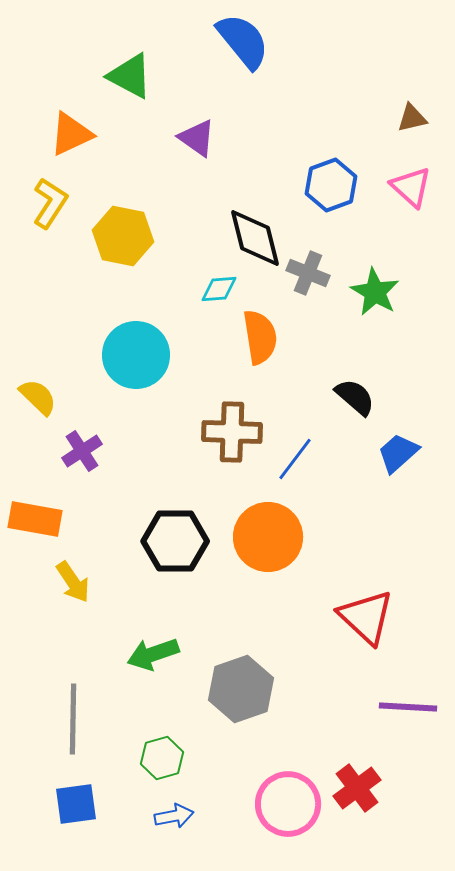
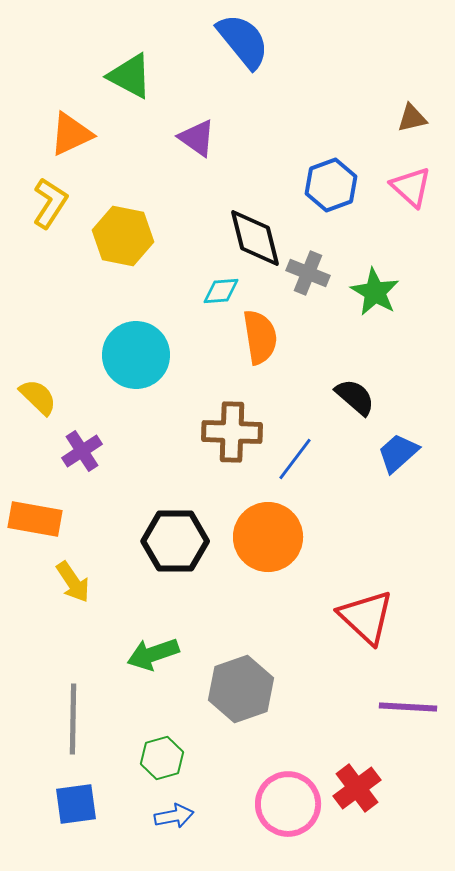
cyan diamond: moved 2 px right, 2 px down
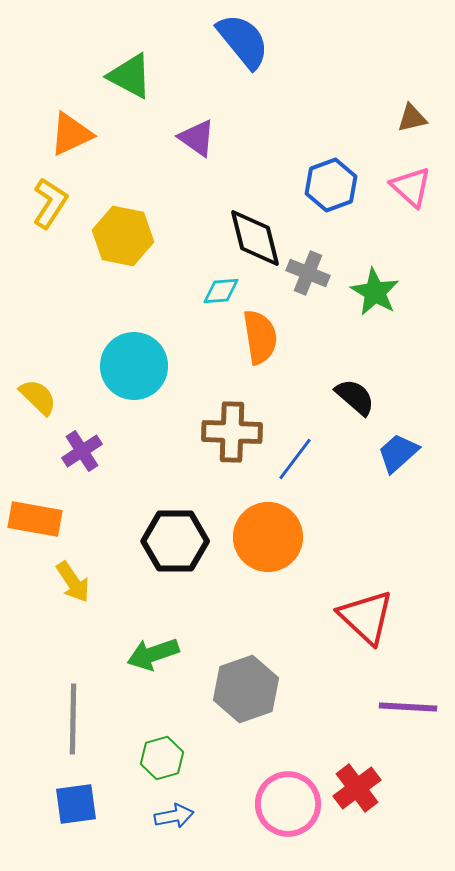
cyan circle: moved 2 px left, 11 px down
gray hexagon: moved 5 px right
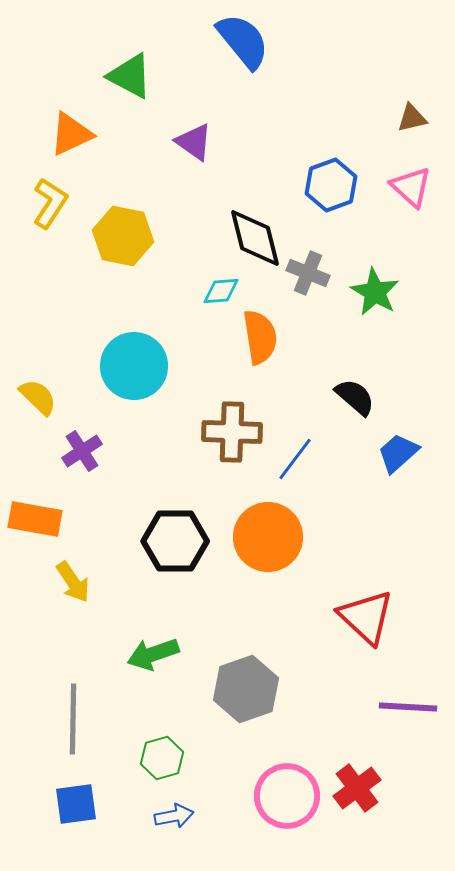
purple triangle: moved 3 px left, 4 px down
pink circle: moved 1 px left, 8 px up
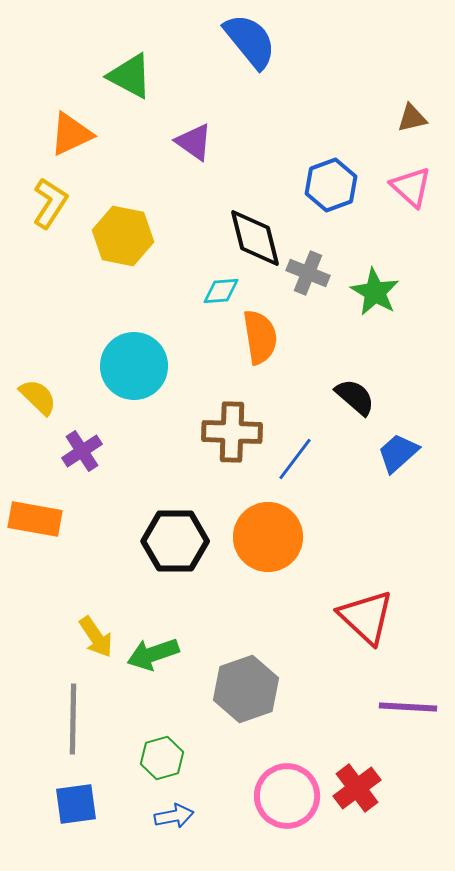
blue semicircle: moved 7 px right
yellow arrow: moved 23 px right, 55 px down
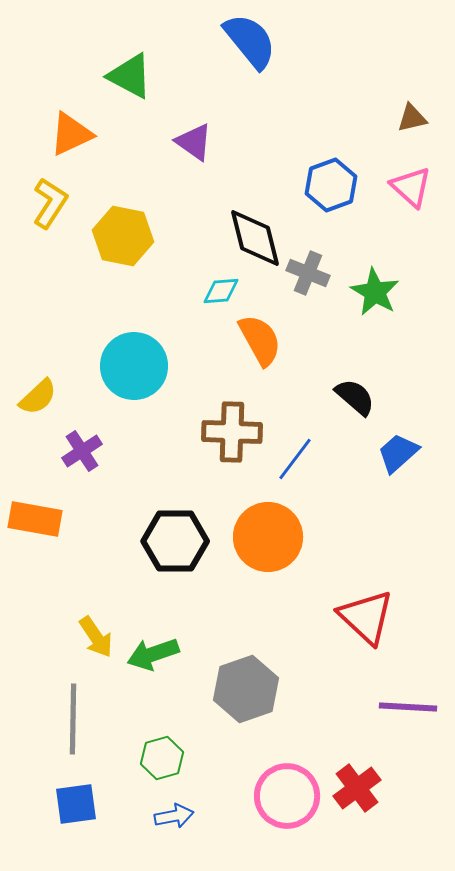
orange semicircle: moved 3 px down; rotated 20 degrees counterclockwise
yellow semicircle: rotated 93 degrees clockwise
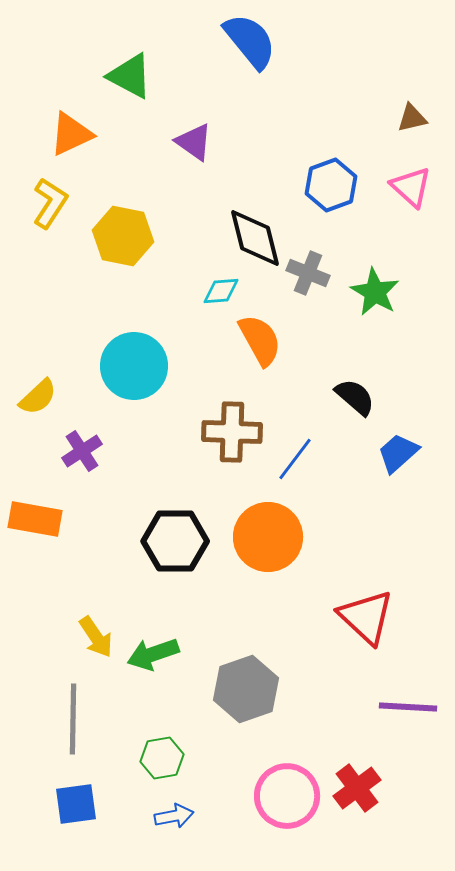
green hexagon: rotated 6 degrees clockwise
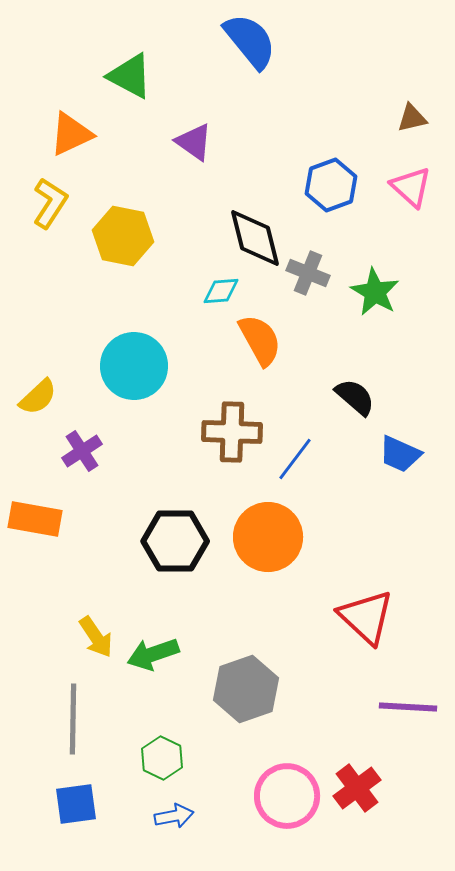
blue trapezoid: moved 2 px right, 1 px down; rotated 114 degrees counterclockwise
green hexagon: rotated 24 degrees counterclockwise
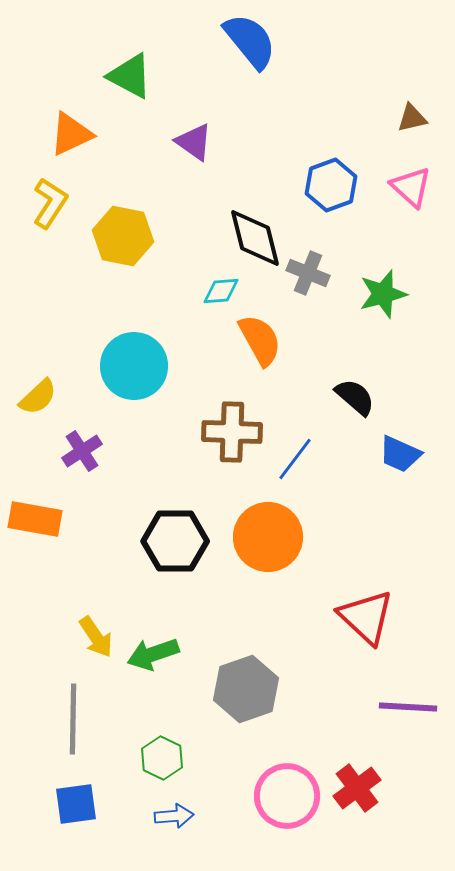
green star: moved 8 px right, 2 px down; rotated 27 degrees clockwise
blue arrow: rotated 6 degrees clockwise
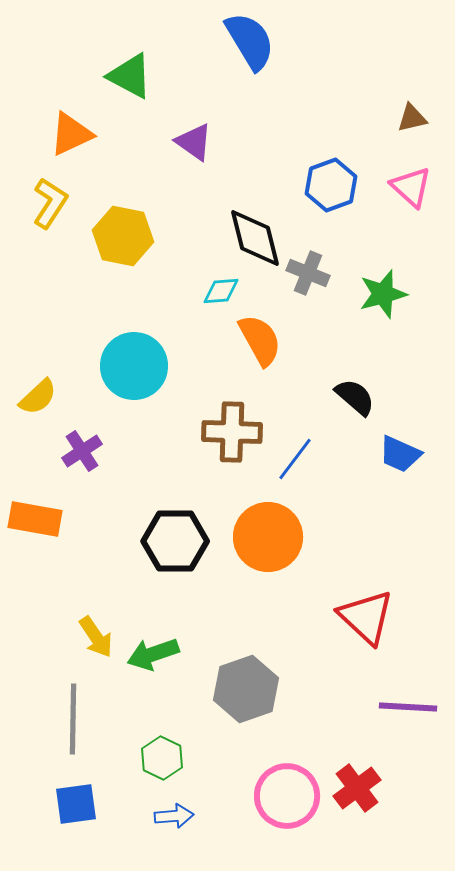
blue semicircle: rotated 8 degrees clockwise
